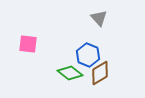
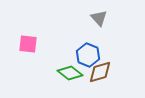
brown diamond: moved 1 px up; rotated 15 degrees clockwise
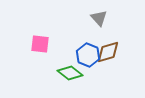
pink square: moved 12 px right
brown diamond: moved 8 px right, 20 px up
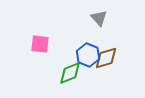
brown diamond: moved 2 px left, 6 px down
green diamond: rotated 60 degrees counterclockwise
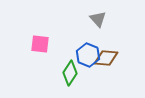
gray triangle: moved 1 px left, 1 px down
brown diamond: rotated 20 degrees clockwise
green diamond: rotated 35 degrees counterclockwise
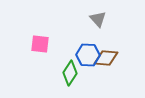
blue hexagon: rotated 20 degrees counterclockwise
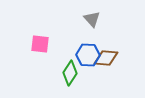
gray triangle: moved 6 px left
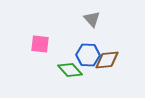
brown diamond: moved 1 px right, 2 px down; rotated 10 degrees counterclockwise
green diamond: moved 3 px up; rotated 75 degrees counterclockwise
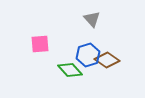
pink square: rotated 12 degrees counterclockwise
blue hexagon: rotated 20 degrees counterclockwise
brown diamond: rotated 40 degrees clockwise
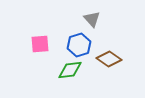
blue hexagon: moved 9 px left, 10 px up
brown diamond: moved 2 px right, 1 px up
green diamond: rotated 55 degrees counterclockwise
